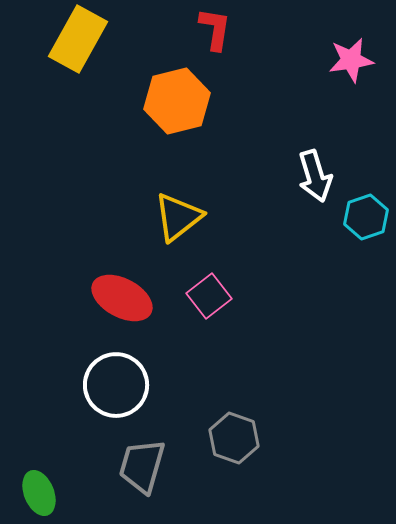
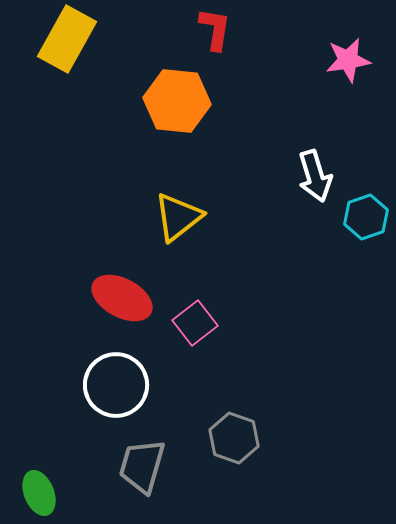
yellow rectangle: moved 11 px left
pink star: moved 3 px left
orange hexagon: rotated 20 degrees clockwise
pink square: moved 14 px left, 27 px down
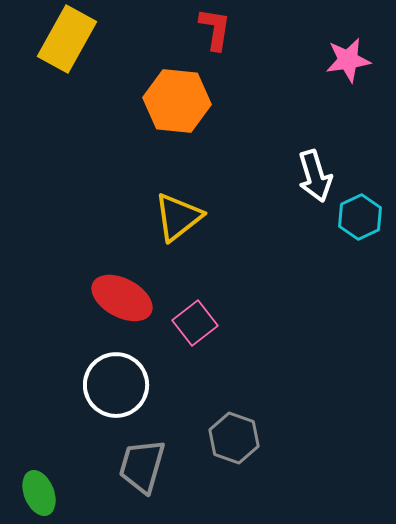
cyan hexagon: moved 6 px left; rotated 6 degrees counterclockwise
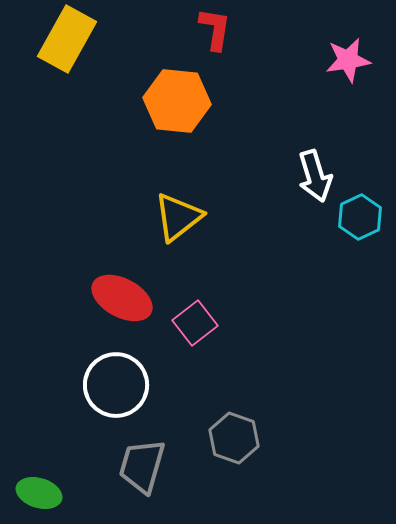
green ellipse: rotated 51 degrees counterclockwise
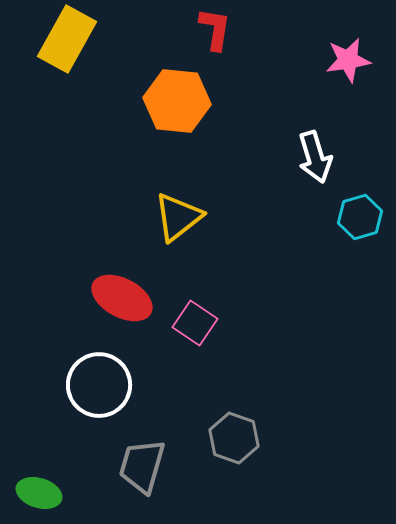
white arrow: moved 19 px up
cyan hexagon: rotated 9 degrees clockwise
pink square: rotated 18 degrees counterclockwise
white circle: moved 17 px left
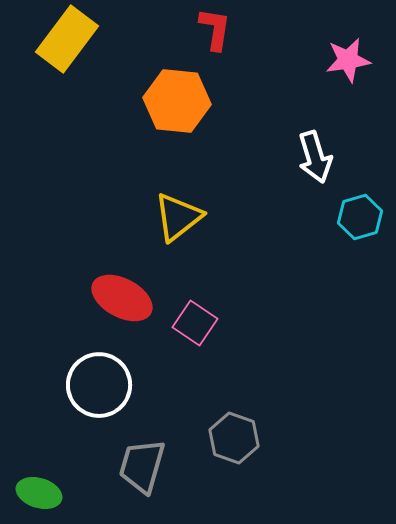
yellow rectangle: rotated 8 degrees clockwise
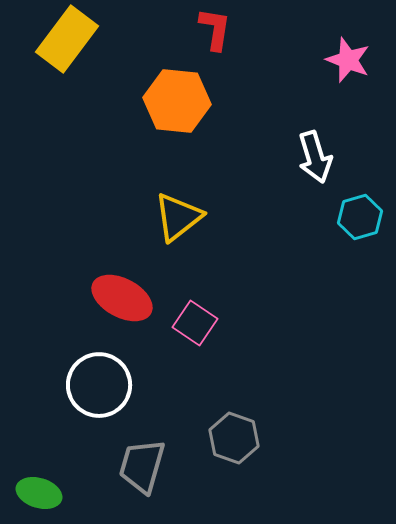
pink star: rotated 30 degrees clockwise
